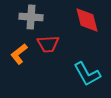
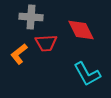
red diamond: moved 6 px left, 10 px down; rotated 12 degrees counterclockwise
red trapezoid: moved 2 px left, 1 px up
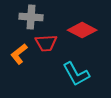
red diamond: moved 1 px right; rotated 36 degrees counterclockwise
cyan L-shape: moved 11 px left
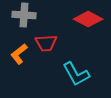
gray cross: moved 7 px left, 2 px up
red diamond: moved 6 px right, 11 px up
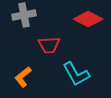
gray cross: rotated 15 degrees counterclockwise
red trapezoid: moved 3 px right, 2 px down
orange L-shape: moved 4 px right, 23 px down
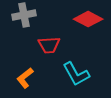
orange L-shape: moved 2 px right, 1 px down
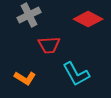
gray cross: moved 5 px right; rotated 15 degrees counterclockwise
orange L-shape: rotated 110 degrees counterclockwise
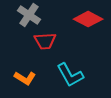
gray cross: rotated 30 degrees counterclockwise
red trapezoid: moved 4 px left, 4 px up
cyan L-shape: moved 6 px left, 1 px down
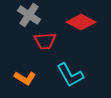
red diamond: moved 7 px left, 3 px down
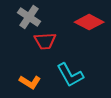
gray cross: moved 2 px down
red diamond: moved 8 px right
orange L-shape: moved 5 px right, 4 px down
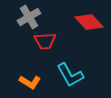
gray cross: rotated 25 degrees clockwise
red diamond: rotated 20 degrees clockwise
